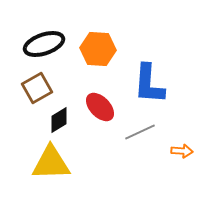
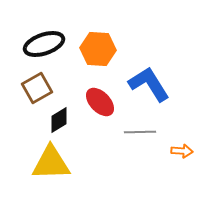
blue L-shape: rotated 144 degrees clockwise
red ellipse: moved 5 px up
gray line: rotated 24 degrees clockwise
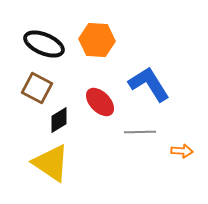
black ellipse: rotated 42 degrees clockwise
orange hexagon: moved 1 px left, 9 px up
brown square: rotated 32 degrees counterclockwise
yellow triangle: rotated 36 degrees clockwise
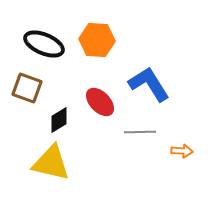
brown square: moved 10 px left; rotated 8 degrees counterclockwise
yellow triangle: rotated 21 degrees counterclockwise
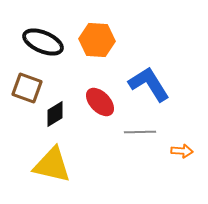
black ellipse: moved 1 px left, 2 px up
black diamond: moved 4 px left, 6 px up
yellow triangle: moved 1 px right, 2 px down
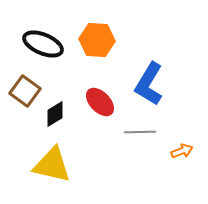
black ellipse: moved 2 px down
blue L-shape: rotated 117 degrees counterclockwise
brown square: moved 2 px left, 3 px down; rotated 16 degrees clockwise
orange arrow: rotated 25 degrees counterclockwise
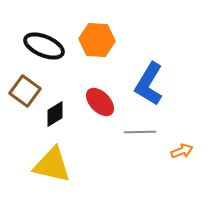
black ellipse: moved 1 px right, 2 px down
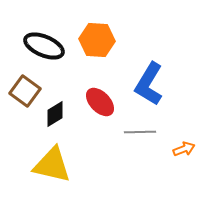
orange arrow: moved 2 px right, 2 px up
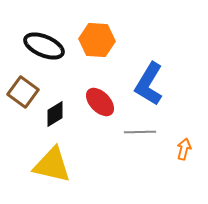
brown square: moved 2 px left, 1 px down
orange arrow: rotated 55 degrees counterclockwise
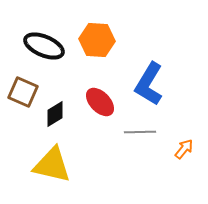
brown square: rotated 12 degrees counterclockwise
orange arrow: rotated 25 degrees clockwise
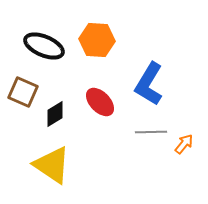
gray line: moved 11 px right
orange arrow: moved 5 px up
yellow triangle: rotated 21 degrees clockwise
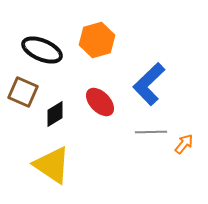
orange hexagon: rotated 20 degrees counterclockwise
black ellipse: moved 2 px left, 4 px down
blue L-shape: rotated 15 degrees clockwise
